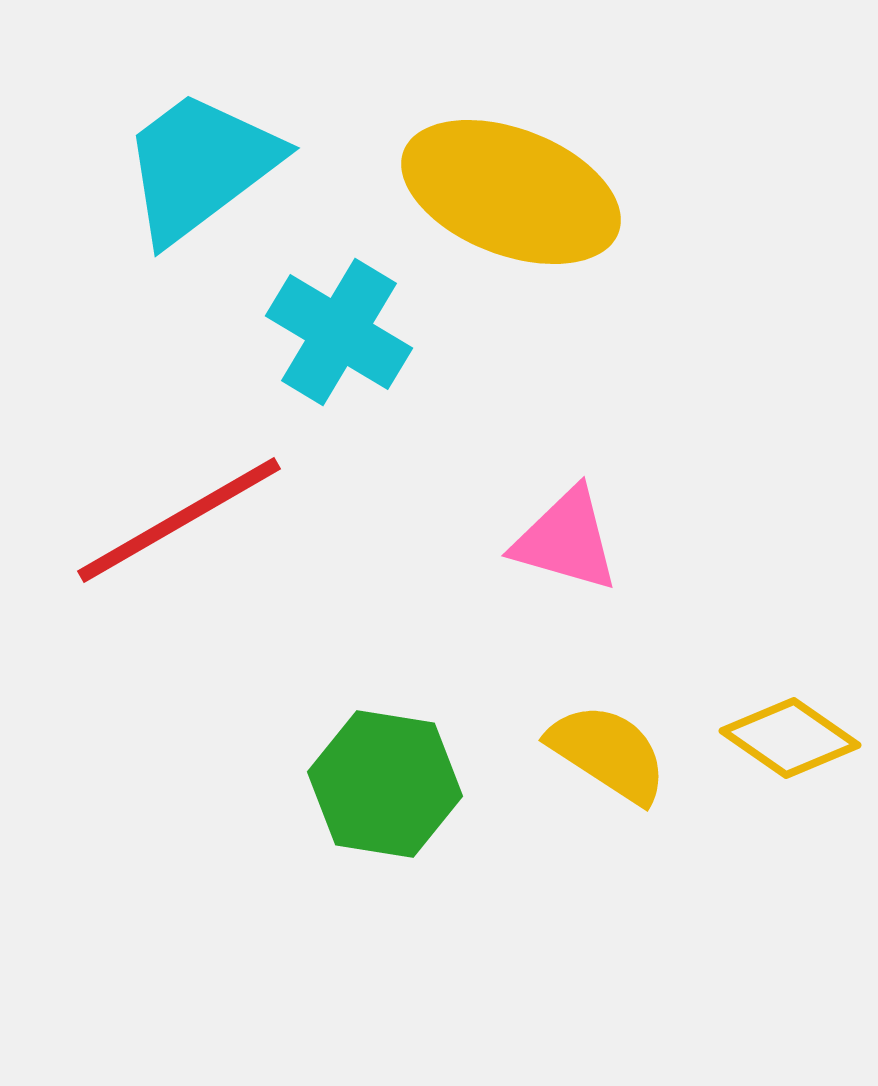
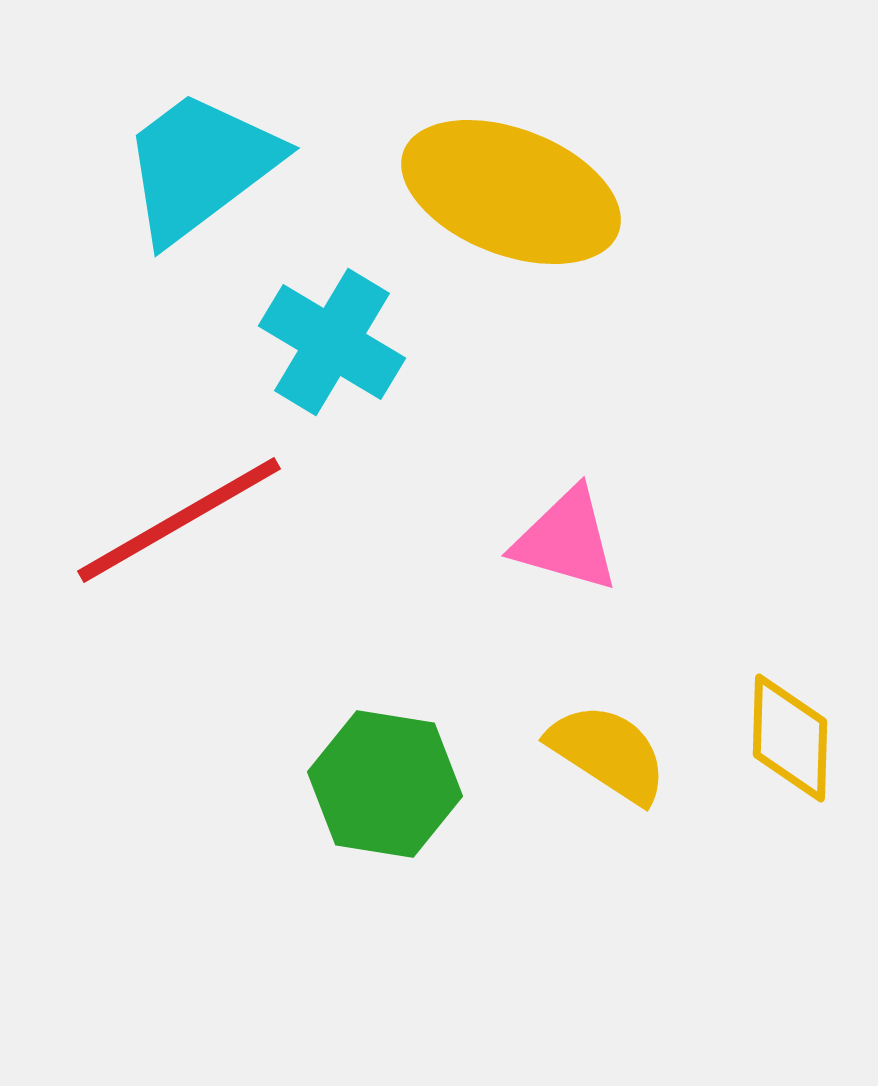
cyan cross: moved 7 px left, 10 px down
yellow diamond: rotated 57 degrees clockwise
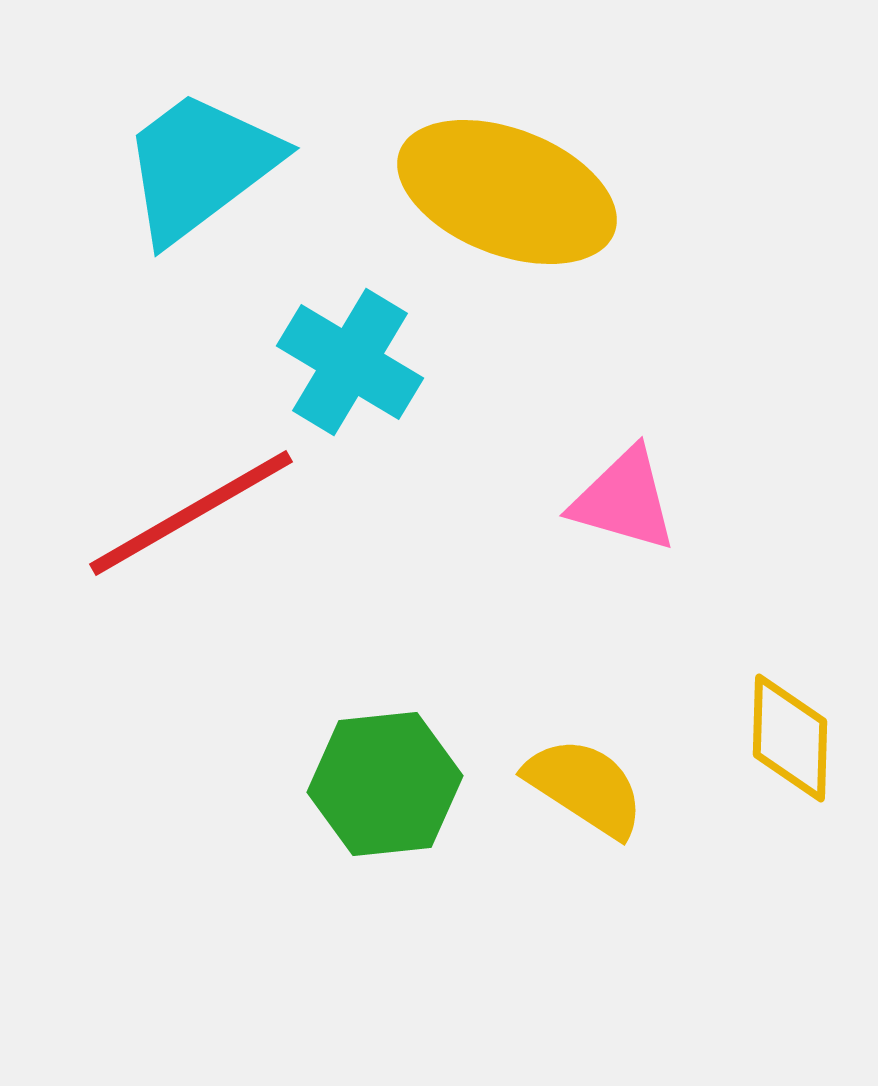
yellow ellipse: moved 4 px left
cyan cross: moved 18 px right, 20 px down
red line: moved 12 px right, 7 px up
pink triangle: moved 58 px right, 40 px up
yellow semicircle: moved 23 px left, 34 px down
green hexagon: rotated 15 degrees counterclockwise
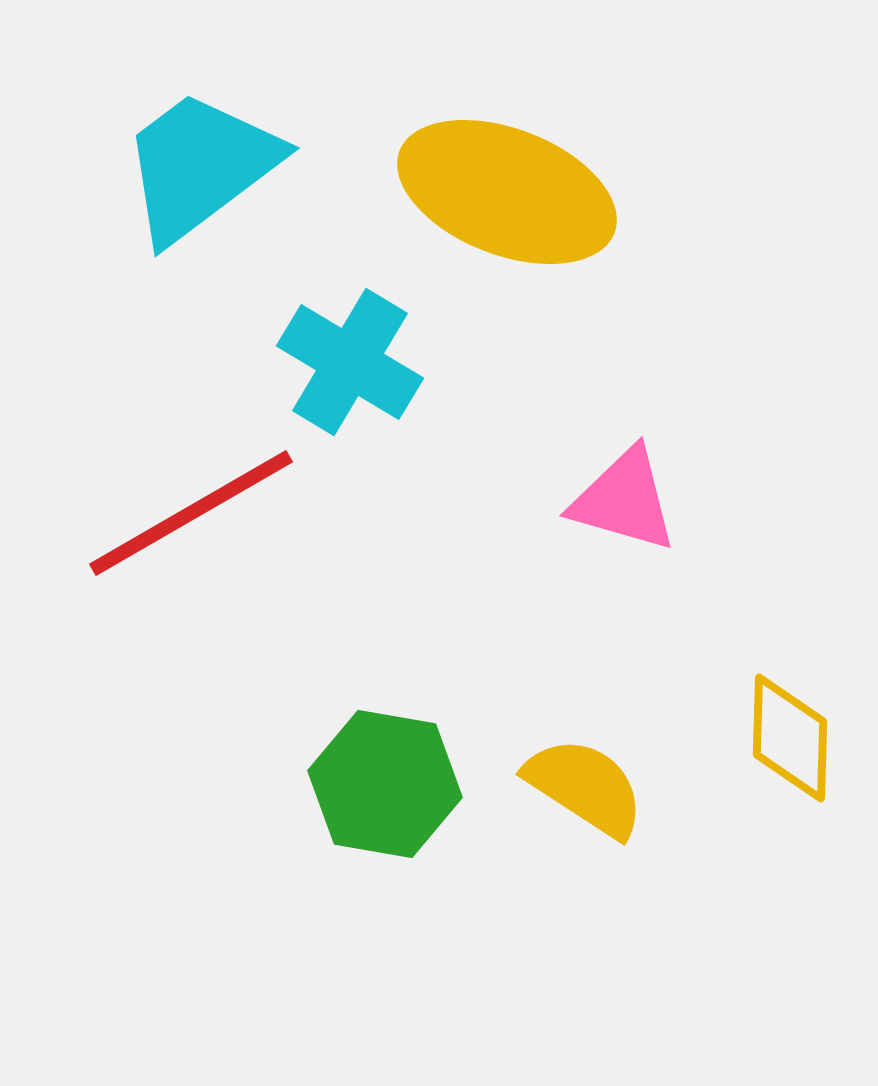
green hexagon: rotated 16 degrees clockwise
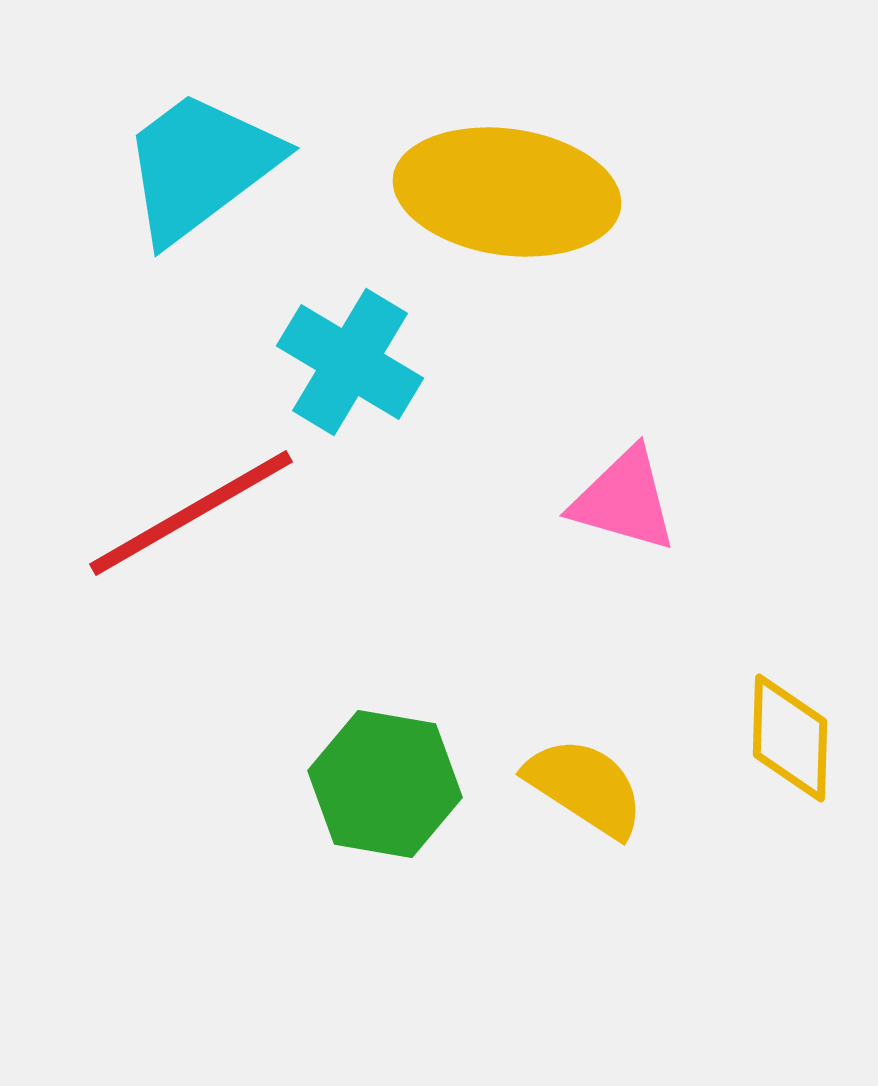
yellow ellipse: rotated 13 degrees counterclockwise
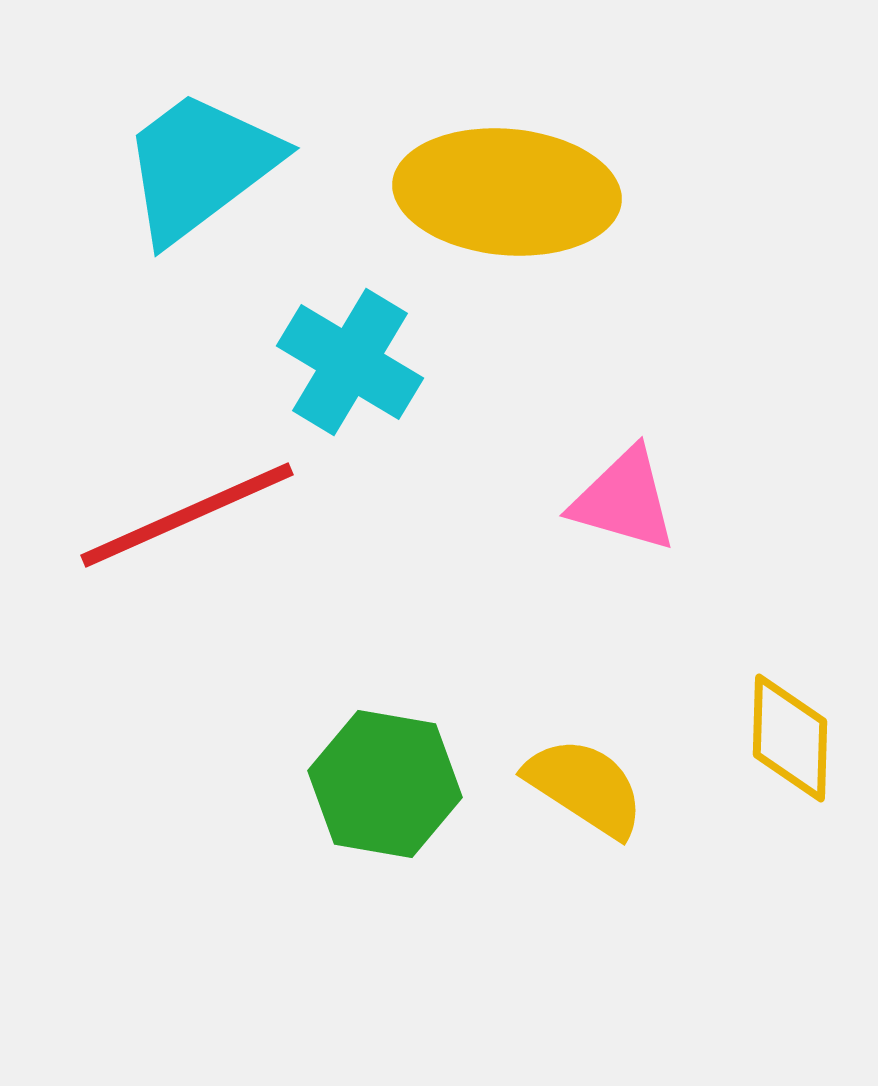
yellow ellipse: rotated 3 degrees counterclockwise
red line: moved 4 px left, 2 px down; rotated 6 degrees clockwise
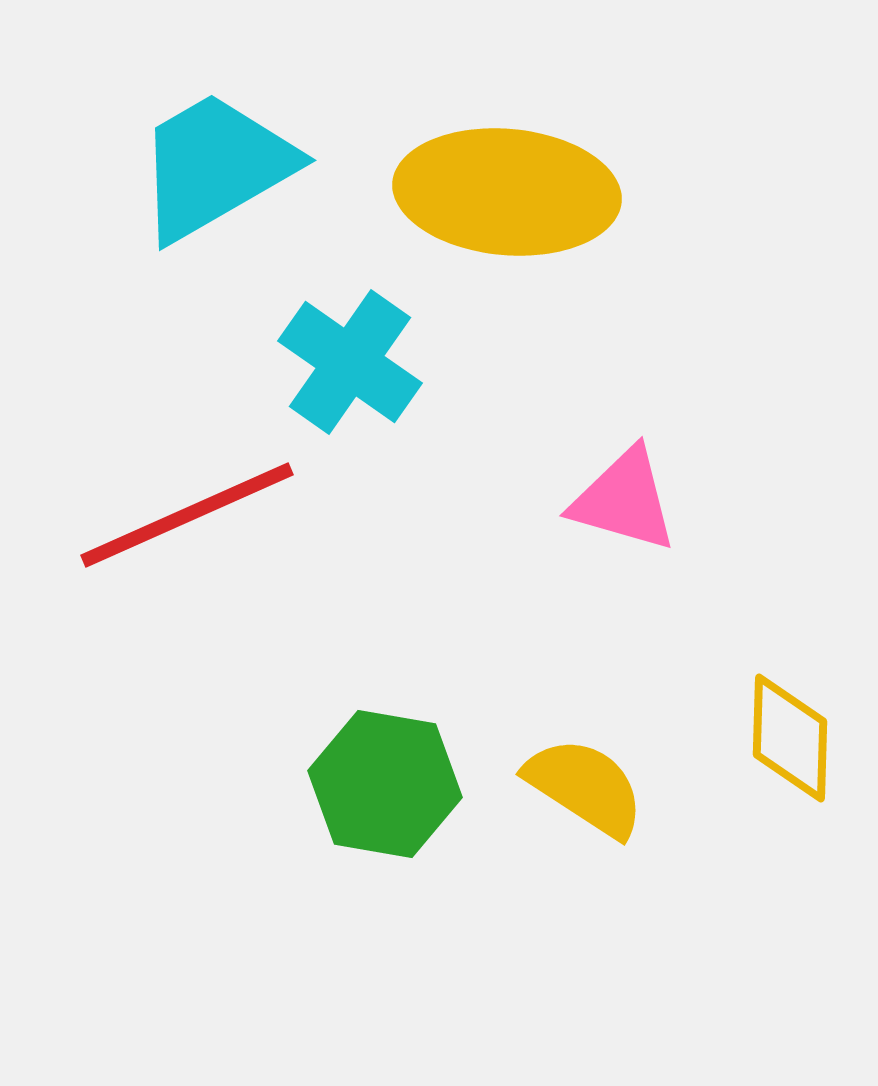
cyan trapezoid: moved 15 px right; rotated 7 degrees clockwise
cyan cross: rotated 4 degrees clockwise
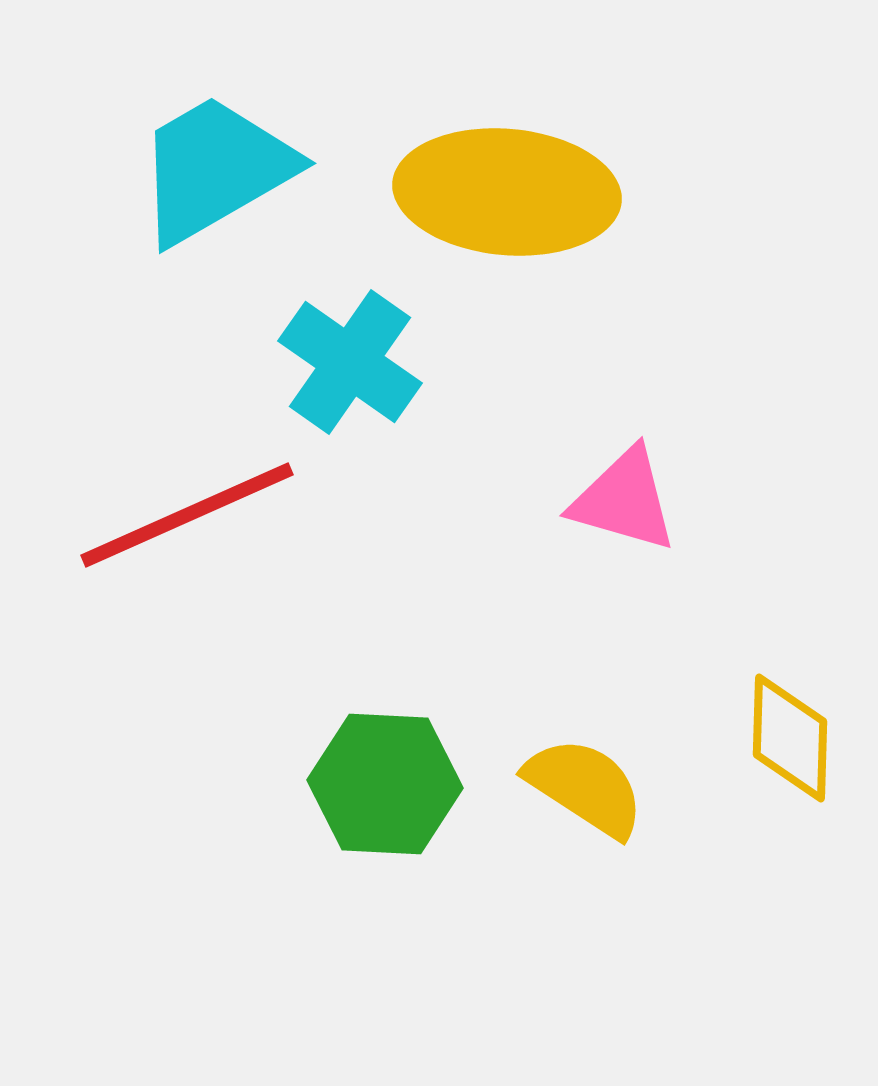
cyan trapezoid: moved 3 px down
green hexagon: rotated 7 degrees counterclockwise
